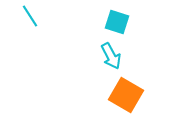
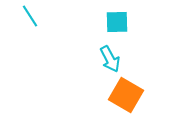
cyan square: rotated 20 degrees counterclockwise
cyan arrow: moved 1 px left, 3 px down
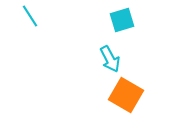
cyan square: moved 5 px right, 2 px up; rotated 15 degrees counterclockwise
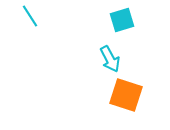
orange square: rotated 12 degrees counterclockwise
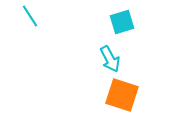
cyan square: moved 2 px down
orange square: moved 4 px left
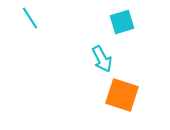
cyan line: moved 2 px down
cyan arrow: moved 8 px left
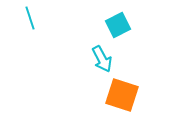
cyan line: rotated 15 degrees clockwise
cyan square: moved 4 px left, 3 px down; rotated 10 degrees counterclockwise
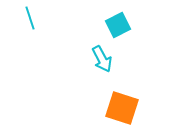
orange square: moved 13 px down
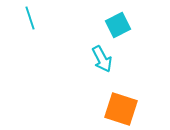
orange square: moved 1 px left, 1 px down
